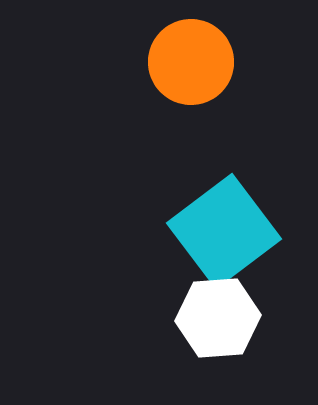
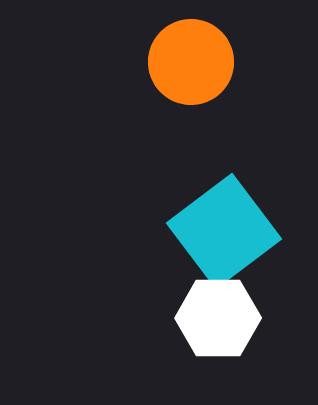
white hexagon: rotated 4 degrees clockwise
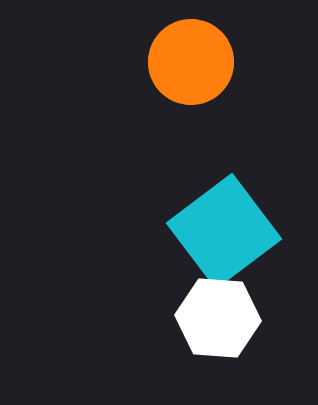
white hexagon: rotated 4 degrees clockwise
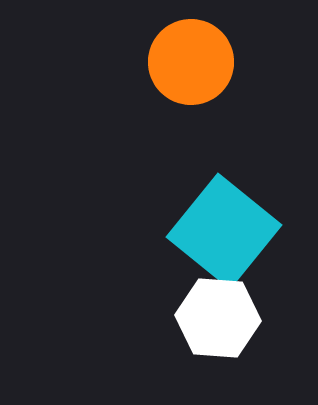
cyan square: rotated 14 degrees counterclockwise
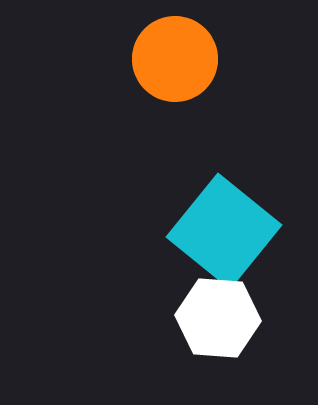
orange circle: moved 16 px left, 3 px up
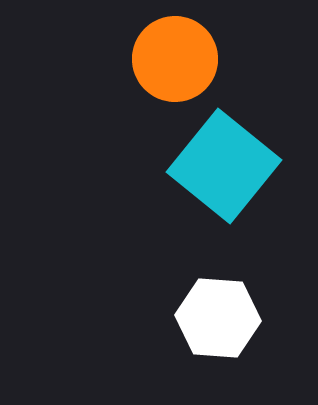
cyan square: moved 65 px up
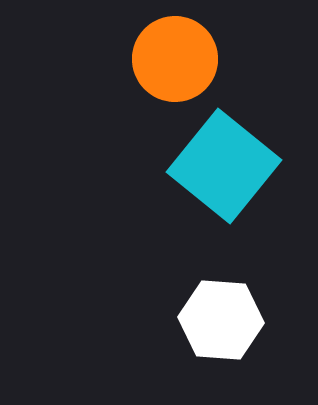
white hexagon: moved 3 px right, 2 px down
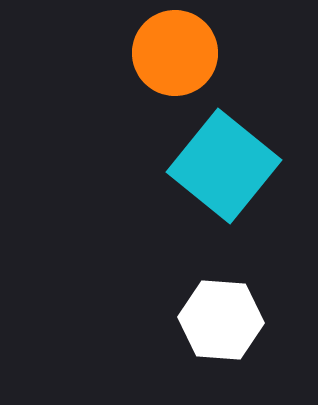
orange circle: moved 6 px up
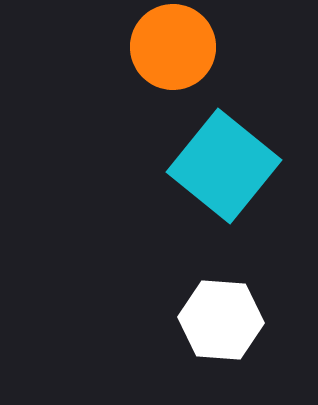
orange circle: moved 2 px left, 6 px up
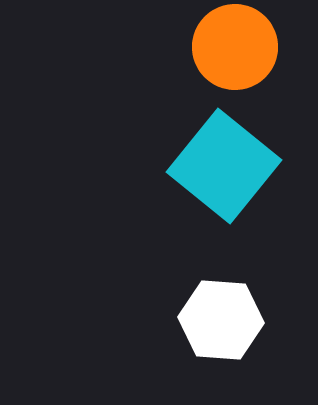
orange circle: moved 62 px right
